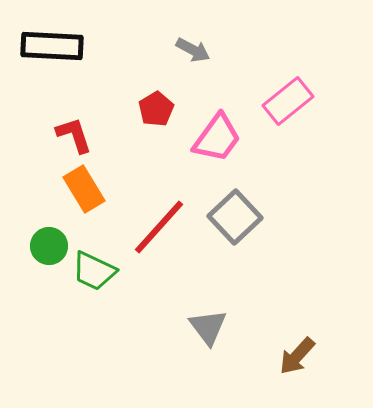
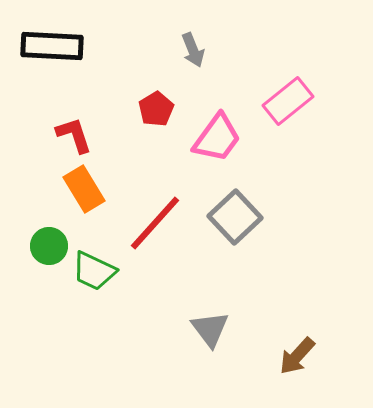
gray arrow: rotated 40 degrees clockwise
red line: moved 4 px left, 4 px up
gray triangle: moved 2 px right, 2 px down
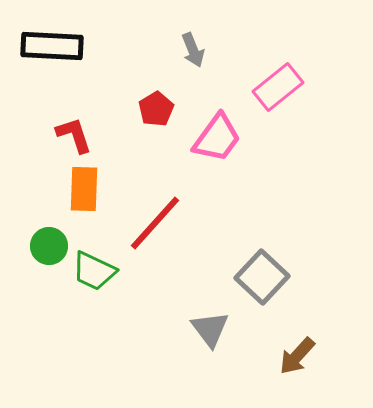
pink rectangle: moved 10 px left, 14 px up
orange rectangle: rotated 33 degrees clockwise
gray square: moved 27 px right, 60 px down; rotated 4 degrees counterclockwise
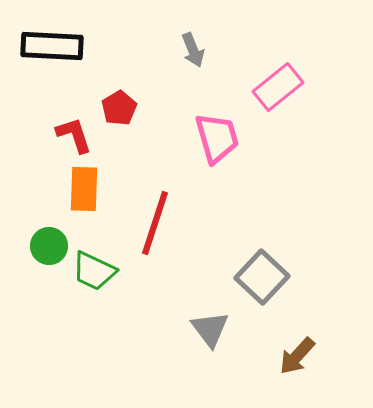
red pentagon: moved 37 px left, 1 px up
pink trapezoid: rotated 52 degrees counterclockwise
red line: rotated 24 degrees counterclockwise
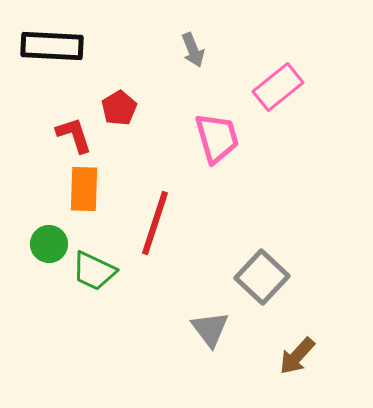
green circle: moved 2 px up
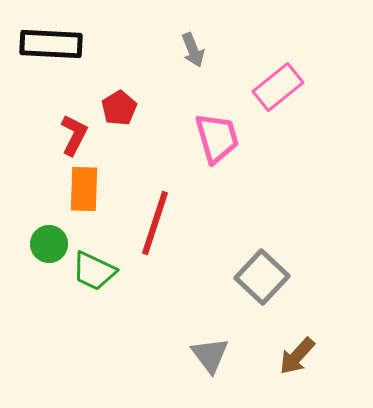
black rectangle: moved 1 px left, 2 px up
red L-shape: rotated 45 degrees clockwise
gray triangle: moved 26 px down
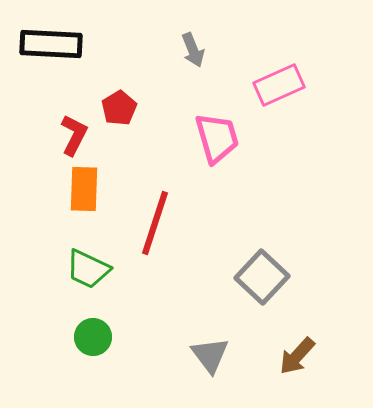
pink rectangle: moved 1 px right, 2 px up; rotated 15 degrees clockwise
green circle: moved 44 px right, 93 px down
green trapezoid: moved 6 px left, 2 px up
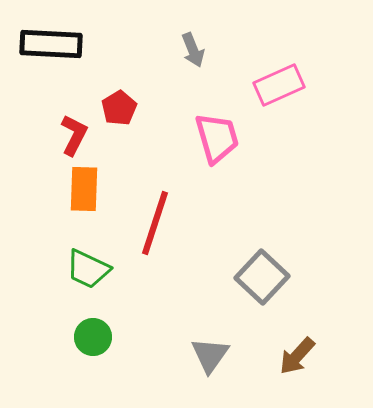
gray triangle: rotated 12 degrees clockwise
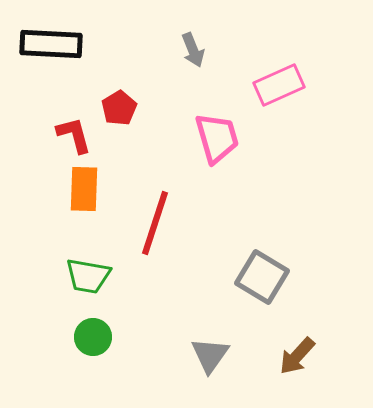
red L-shape: rotated 42 degrees counterclockwise
green trapezoid: moved 7 px down; rotated 15 degrees counterclockwise
gray square: rotated 12 degrees counterclockwise
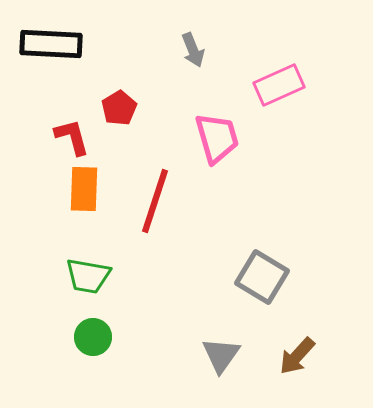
red L-shape: moved 2 px left, 2 px down
red line: moved 22 px up
gray triangle: moved 11 px right
